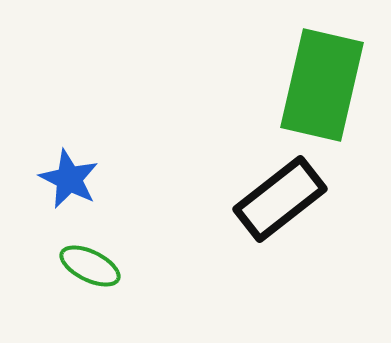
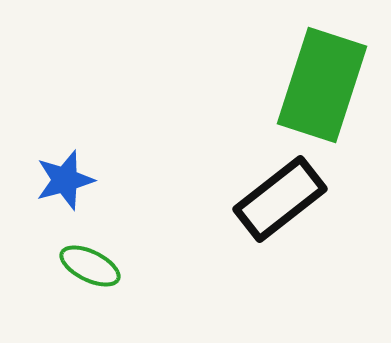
green rectangle: rotated 5 degrees clockwise
blue star: moved 4 px left, 1 px down; rotated 30 degrees clockwise
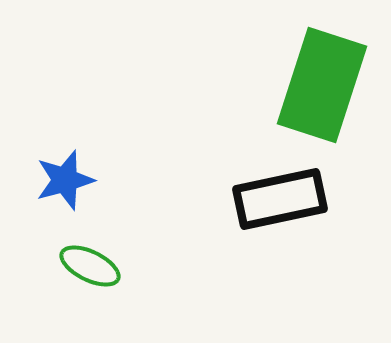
black rectangle: rotated 26 degrees clockwise
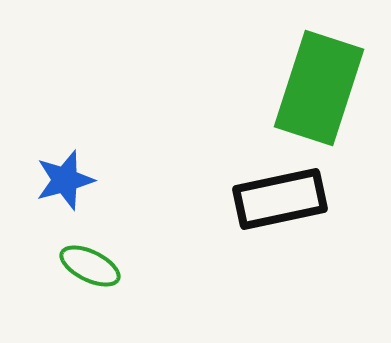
green rectangle: moved 3 px left, 3 px down
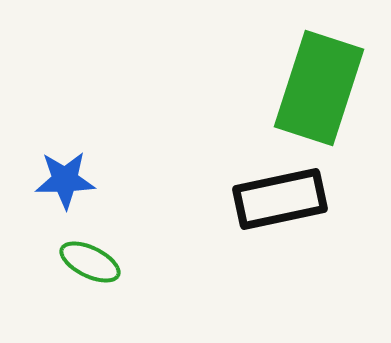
blue star: rotated 14 degrees clockwise
green ellipse: moved 4 px up
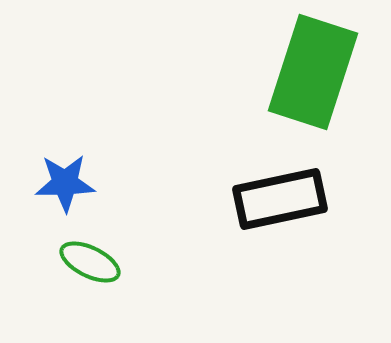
green rectangle: moved 6 px left, 16 px up
blue star: moved 3 px down
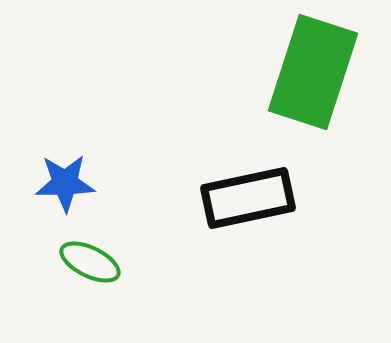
black rectangle: moved 32 px left, 1 px up
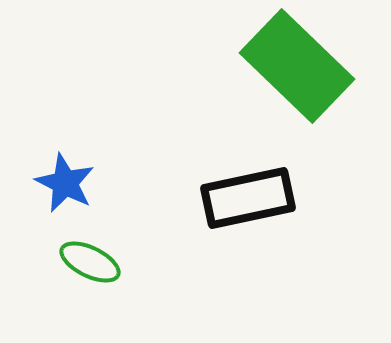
green rectangle: moved 16 px left, 6 px up; rotated 64 degrees counterclockwise
blue star: rotated 28 degrees clockwise
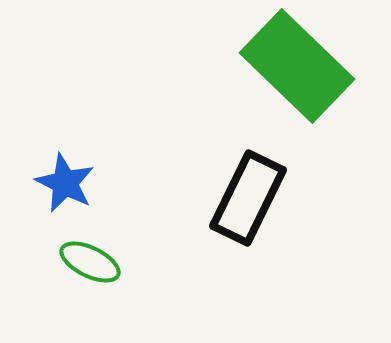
black rectangle: rotated 52 degrees counterclockwise
